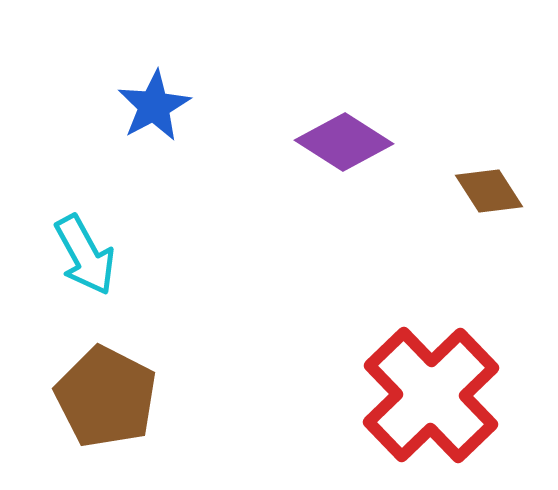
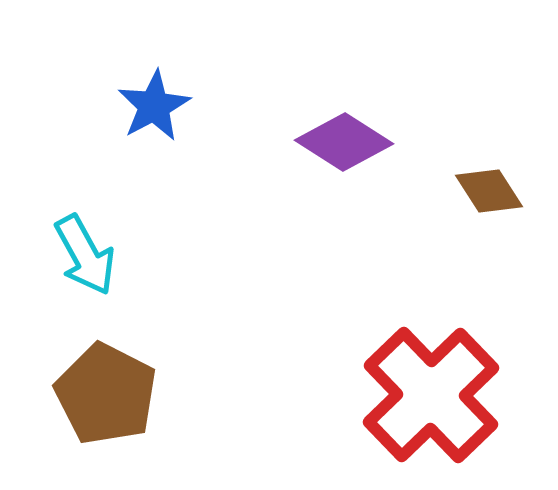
brown pentagon: moved 3 px up
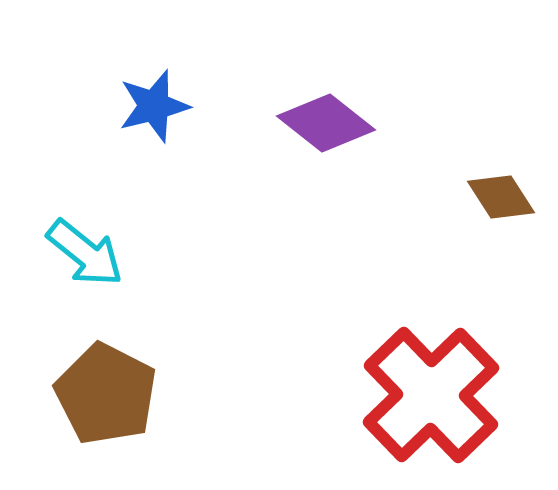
blue star: rotated 14 degrees clockwise
purple diamond: moved 18 px left, 19 px up; rotated 6 degrees clockwise
brown diamond: moved 12 px right, 6 px down
cyan arrow: moved 2 px up; rotated 22 degrees counterclockwise
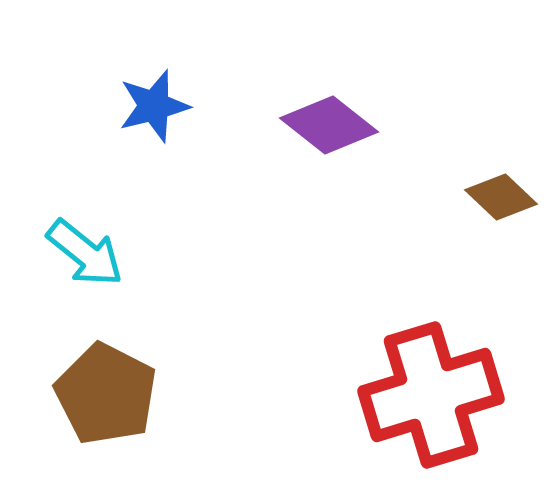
purple diamond: moved 3 px right, 2 px down
brown diamond: rotated 14 degrees counterclockwise
red cross: rotated 27 degrees clockwise
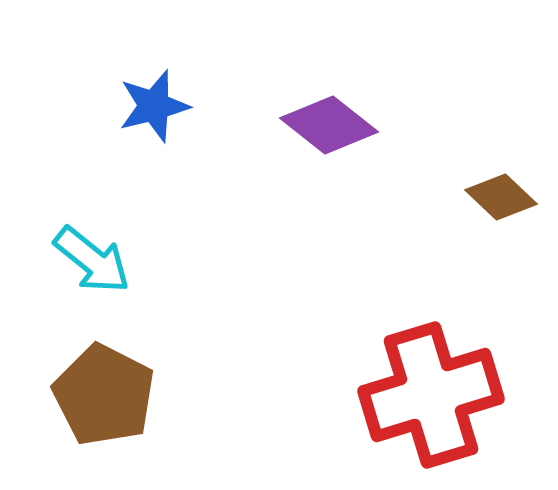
cyan arrow: moved 7 px right, 7 px down
brown pentagon: moved 2 px left, 1 px down
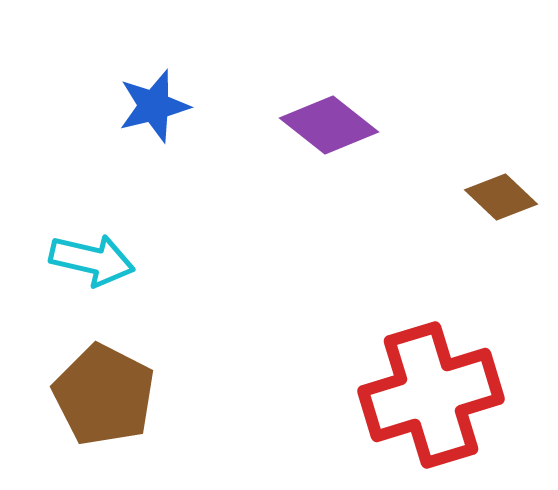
cyan arrow: rotated 26 degrees counterclockwise
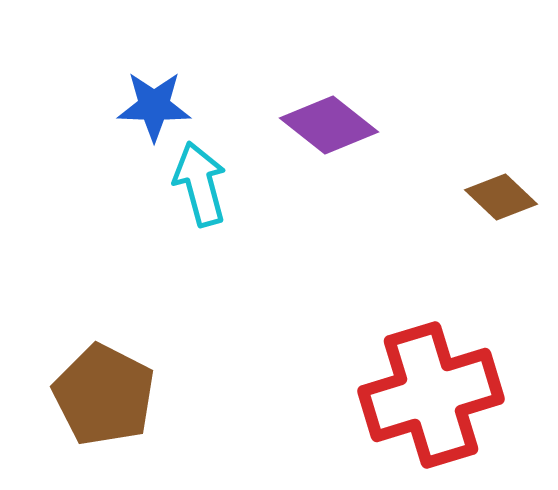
blue star: rotated 16 degrees clockwise
cyan arrow: moved 108 px right, 76 px up; rotated 118 degrees counterclockwise
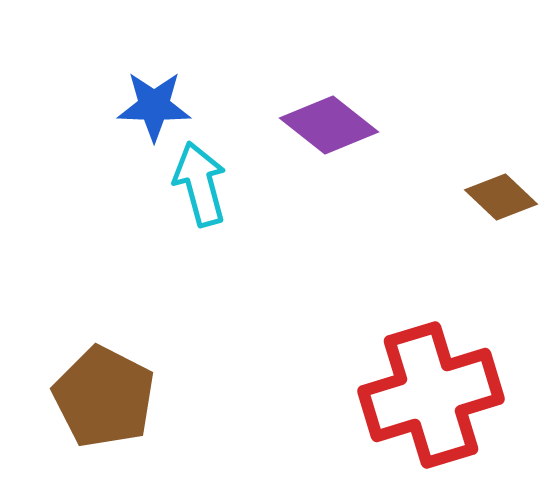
brown pentagon: moved 2 px down
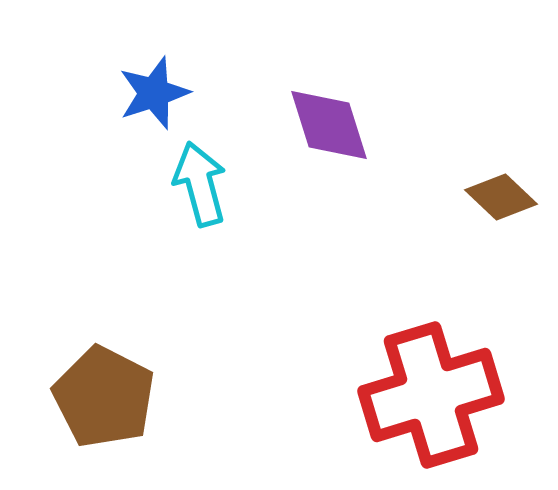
blue star: moved 13 px up; rotated 20 degrees counterclockwise
purple diamond: rotated 34 degrees clockwise
